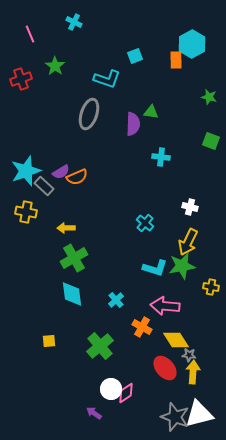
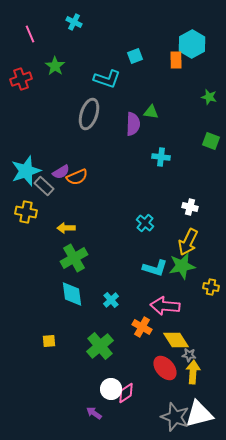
cyan cross at (116, 300): moved 5 px left
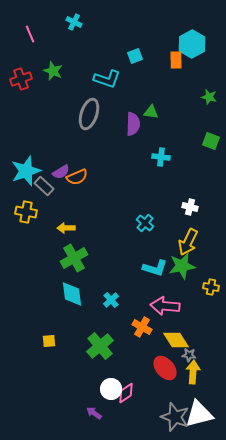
green star at (55, 66): moved 2 px left, 5 px down; rotated 12 degrees counterclockwise
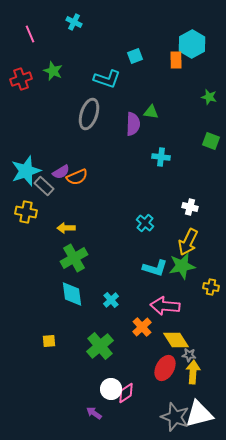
orange cross at (142, 327): rotated 18 degrees clockwise
red ellipse at (165, 368): rotated 70 degrees clockwise
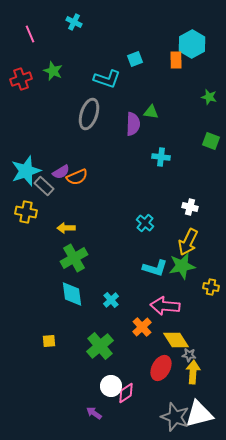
cyan square at (135, 56): moved 3 px down
red ellipse at (165, 368): moved 4 px left
white circle at (111, 389): moved 3 px up
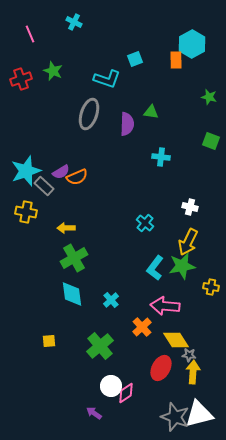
purple semicircle at (133, 124): moved 6 px left
cyan L-shape at (155, 268): rotated 110 degrees clockwise
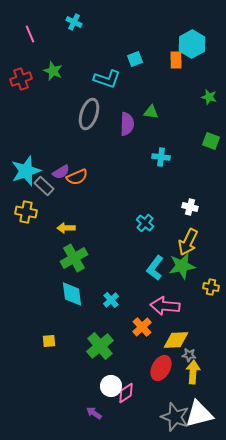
yellow diamond at (176, 340): rotated 60 degrees counterclockwise
